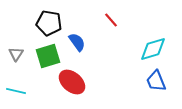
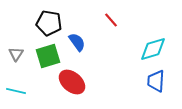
blue trapezoid: rotated 25 degrees clockwise
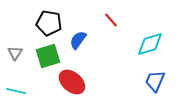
blue semicircle: moved 1 px right, 2 px up; rotated 108 degrees counterclockwise
cyan diamond: moved 3 px left, 5 px up
gray triangle: moved 1 px left, 1 px up
blue trapezoid: moved 1 px left; rotated 20 degrees clockwise
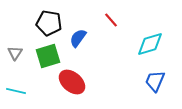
blue semicircle: moved 2 px up
